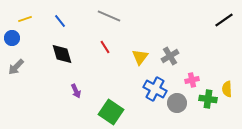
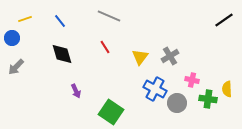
pink cross: rotated 24 degrees clockwise
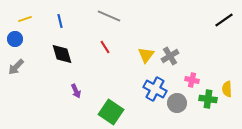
blue line: rotated 24 degrees clockwise
blue circle: moved 3 px right, 1 px down
yellow triangle: moved 6 px right, 2 px up
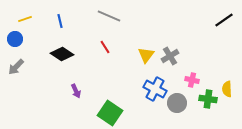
black diamond: rotated 40 degrees counterclockwise
green square: moved 1 px left, 1 px down
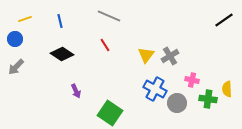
red line: moved 2 px up
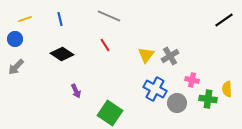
blue line: moved 2 px up
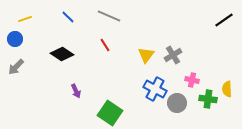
blue line: moved 8 px right, 2 px up; rotated 32 degrees counterclockwise
gray cross: moved 3 px right, 1 px up
